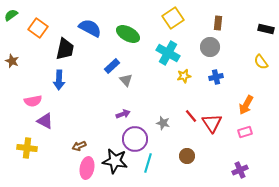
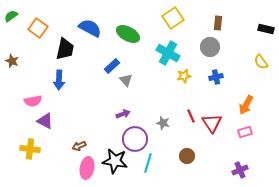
green semicircle: moved 1 px down
red line: rotated 16 degrees clockwise
yellow cross: moved 3 px right, 1 px down
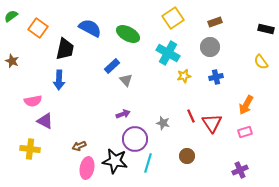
brown rectangle: moved 3 px left, 1 px up; rotated 64 degrees clockwise
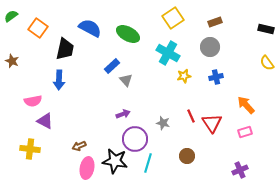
yellow semicircle: moved 6 px right, 1 px down
orange arrow: rotated 108 degrees clockwise
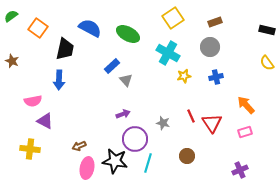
black rectangle: moved 1 px right, 1 px down
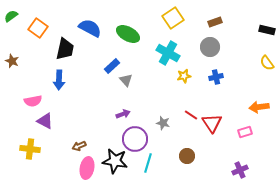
orange arrow: moved 13 px right, 2 px down; rotated 54 degrees counterclockwise
red line: moved 1 px up; rotated 32 degrees counterclockwise
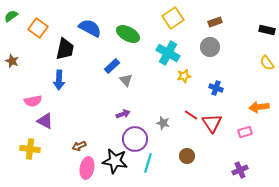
blue cross: moved 11 px down; rotated 32 degrees clockwise
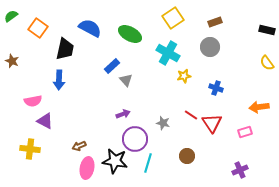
green ellipse: moved 2 px right
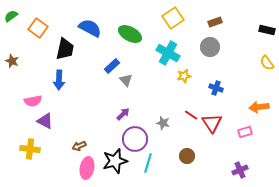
purple arrow: rotated 24 degrees counterclockwise
black star: rotated 25 degrees counterclockwise
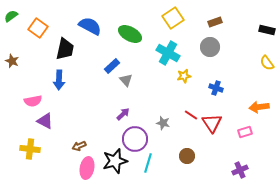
blue semicircle: moved 2 px up
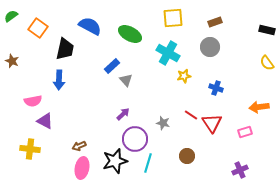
yellow square: rotated 30 degrees clockwise
pink ellipse: moved 5 px left
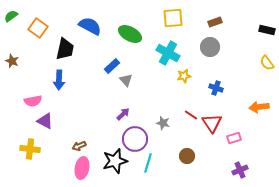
pink rectangle: moved 11 px left, 6 px down
